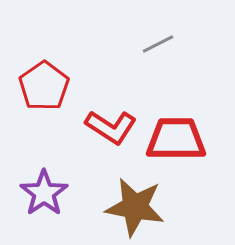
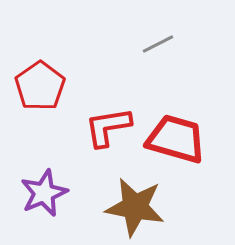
red pentagon: moved 4 px left
red L-shape: moved 3 px left; rotated 138 degrees clockwise
red trapezoid: rotated 16 degrees clockwise
purple star: rotated 12 degrees clockwise
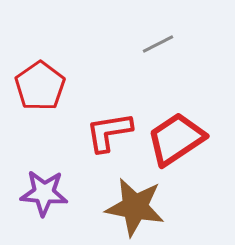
red L-shape: moved 1 px right, 5 px down
red trapezoid: rotated 50 degrees counterclockwise
purple star: rotated 27 degrees clockwise
